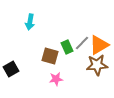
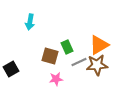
gray line: moved 3 px left, 19 px down; rotated 21 degrees clockwise
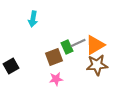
cyan arrow: moved 3 px right, 3 px up
orange triangle: moved 4 px left
brown square: moved 4 px right, 1 px down; rotated 36 degrees counterclockwise
gray line: moved 1 px left, 19 px up
black square: moved 3 px up
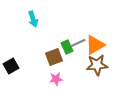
cyan arrow: rotated 28 degrees counterclockwise
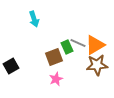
cyan arrow: moved 1 px right
gray line: rotated 49 degrees clockwise
pink star: rotated 16 degrees counterclockwise
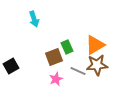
gray line: moved 28 px down
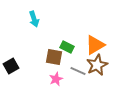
green rectangle: rotated 40 degrees counterclockwise
brown square: rotated 30 degrees clockwise
brown star: rotated 20 degrees counterclockwise
